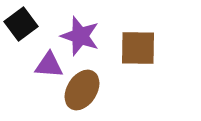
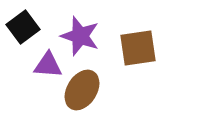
black square: moved 2 px right, 3 px down
brown square: rotated 9 degrees counterclockwise
purple triangle: moved 1 px left
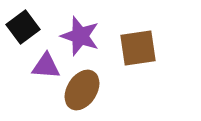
purple triangle: moved 2 px left, 1 px down
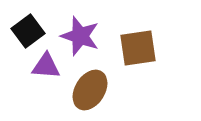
black square: moved 5 px right, 4 px down
brown ellipse: moved 8 px right
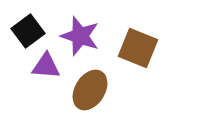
brown square: rotated 30 degrees clockwise
